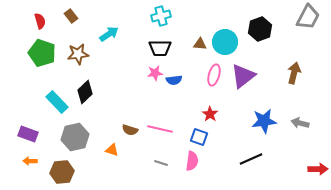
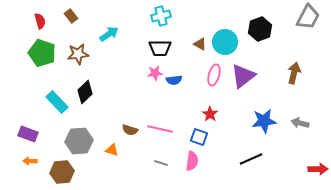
brown triangle: rotated 24 degrees clockwise
gray hexagon: moved 4 px right, 4 px down; rotated 8 degrees clockwise
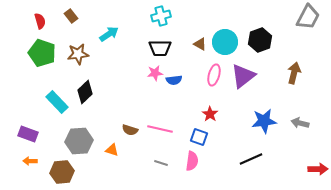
black hexagon: moved 11 px down
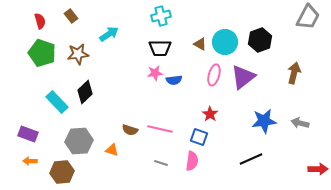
purple triangle: moved 1 px down
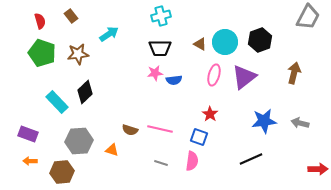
purple triangle: moved 1 px right
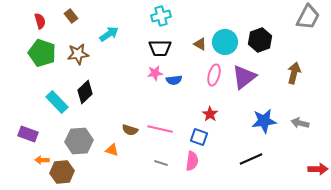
orange arrow: moved 12 px right, 1 px up
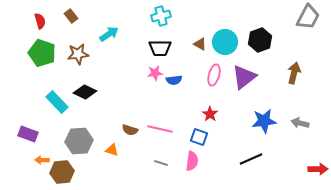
black diamond: rotated 70 degrees clockwise
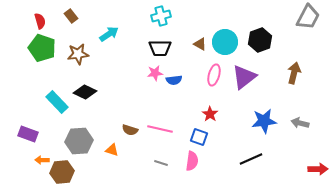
green pentagon: moved 5 px up
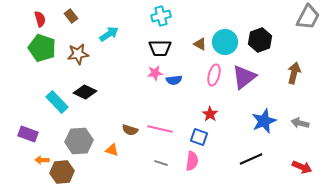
red semicircle: moved 2 px up
blue star: rotated 15 degrees counterclockwise
red arrow: moved 16 px left, 2 px up; rotated 24 degrees clockwise
